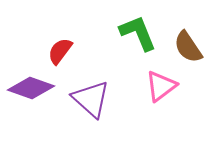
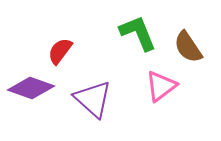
purple triangle: moved 2 px right
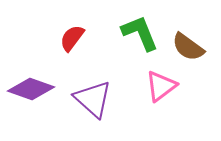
green L-shape: moved 2 px right
brown semicircle: rotated 20 degrees counterclockwise
red semicircle: moved 12 px right, 13 px up
purple diamond: moved 1 px down
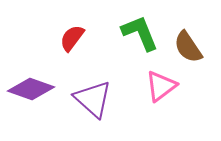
brown semicircle: rotated 20 degrees clockwise
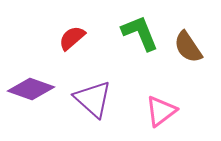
red semicircle: rotated 12 degrees clockwise
pink triangle: moved 25 px down
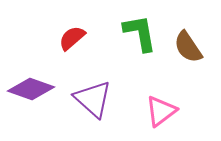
green L-shape: rotated 12 degrees clockwise
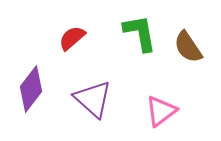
purple diamond: rotated 72 degrees counterclockwise
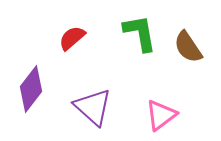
purple triangle: moved 8 px down
pink triangle: moved 4 px down
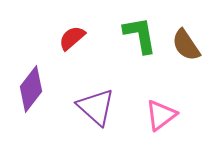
green L-shape: moved 2 px down
brown semicircle: moved 2 px left, 2 px up
purple triangle: moved 3 px right
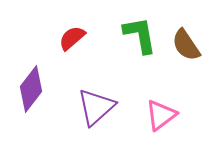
purple triangle: rotated 36 degrees clockwise
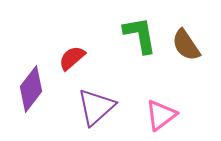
red semicircle: moved 20 px down
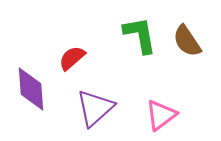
brown semicircle: moved 1 px right, 4 px up
purple diamond: rotated 42 degrees counterclockwise
purple triangle: moved 1 px left, 1 px down
